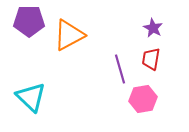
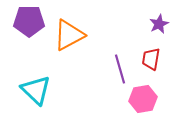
purple star: moved 6 px right, 4 px up; rotated 18 degrees clockwise
cyan triangle: moved 5 px right, 7 px up
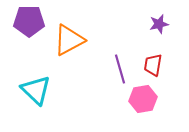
purple star: rotated 12 degrees clockwise
orange triangle: moved 5 px down
red trapezoid: moved 2 px right, 6 px down
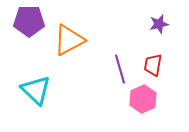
pink hexagon: rotated 16 degrees counterclockwise
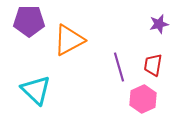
purple line: moved 1 px left, 2 px up
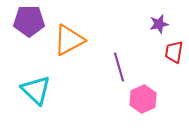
red trapezoid: moved 21 px right, 13 px up
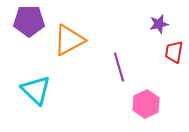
pink hexagon: moved 3 px right, 5 px down
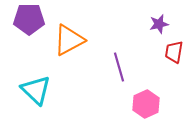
purple pentagon: moved 2 px up
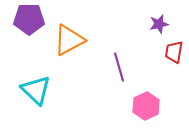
pink hexagon: moved 2 px down
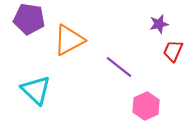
purple pentagon: rotated 8 degrees clockwise
red trapezoid: moved 1 px left, 1 px up; rotated 15 degrees clockwise
purple line: rotated 36 degrees counterclockwise
